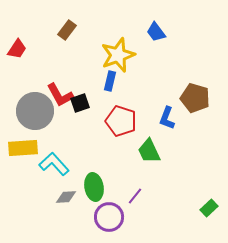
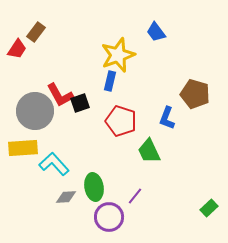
brown rectangle: moved 31 px left, 2 px down
brown pentagon: moved 4 px up
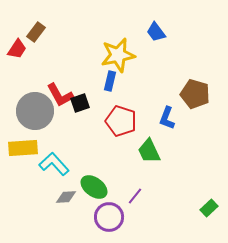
yellow star: rotated 8 degrees clockwise
green ellipse: rotated 44 degrees counterclockwise
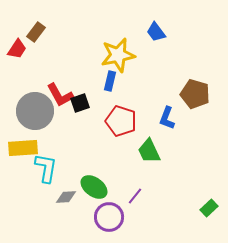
cyan L-shape: moved 8 px left, 4 px down; rotated 52 degrees clockwise
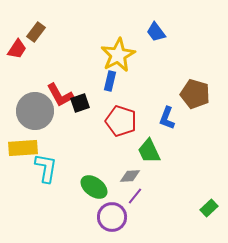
yellow star: rotated 16 degrees counterclockwise
gray diamond: moved 64 px right, 21 px up
purple circle: moved 3 px right
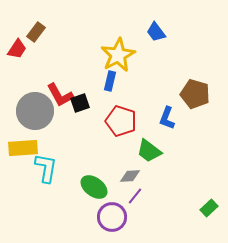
green trapezoid: rotated 28 degrees counterclockwise
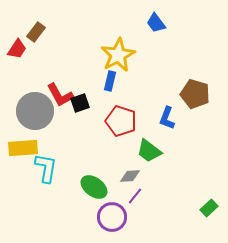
blue trapezoid: moved 9 px up
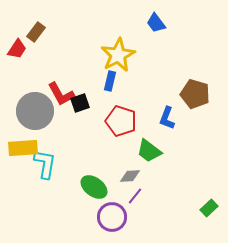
red L-shape: moved 1 px right, 1 px up
cyan L-shape: moved 1 px left, 4 px up
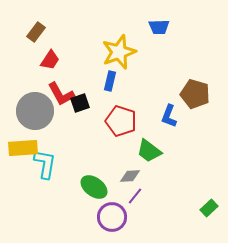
blue trapezoid: moved 3 px right, 4 px down; rotated 55 degrees counterclockwise
red trapezoid: moved 33 px right, 11 px down
yellow star: moved 1 px right, 3 px up; rotated 8 degrees clockwise
blue L-shape: moved 2 px right, 2 px up
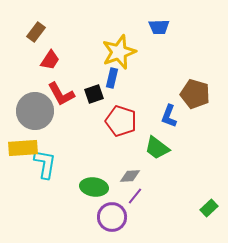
blue rectangle: moved 2 px right, 3 px up
black square: moved 14 px right, 9 px up
green trapezoid: moved 8 px right, 3 px up
green ellipse: rotated 28 degrees counterclockwise
